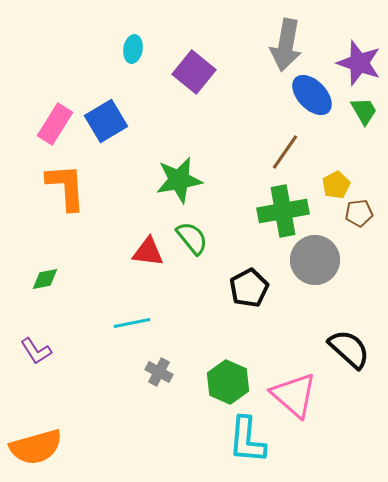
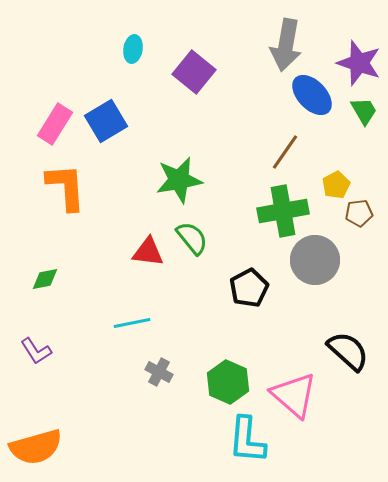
black semicircle: moved 1 px left, 2 px down
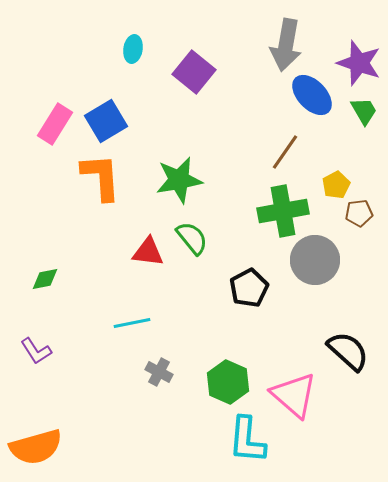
orange L-shape: moved 35 px right, 10 px up
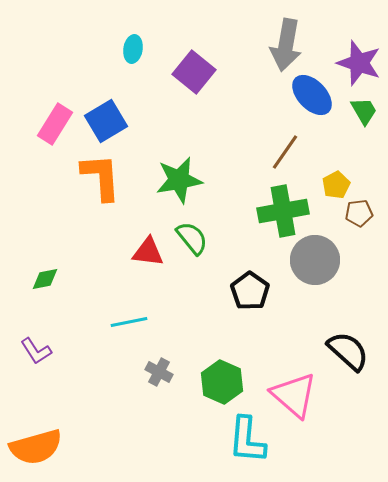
black pentagon: moved 1 px right, 3 px down; rotated 9 degrees counterclockwise
cyan line: moved 3 px left, 1 px up
green hexagon: moved 6 px left
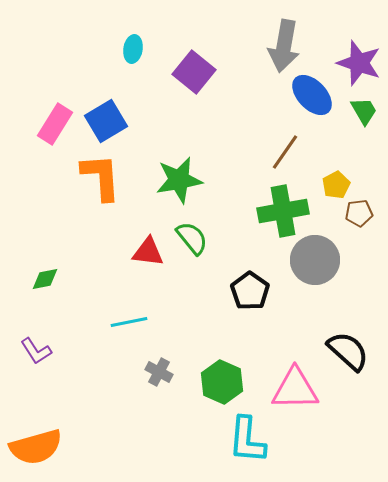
gray arrow: moved 2 px left, 1 px down
pink triangle: moved 1 px right, 6 px up; rotated 42 degrees counterclockwise
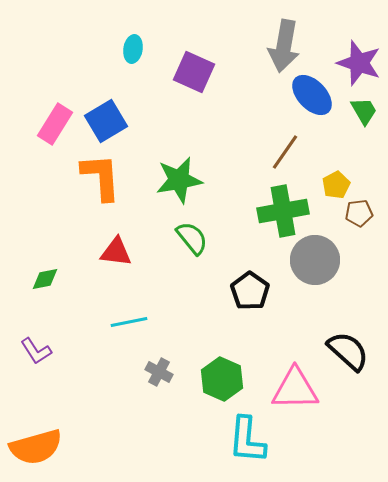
purple square: rotated 15 degrees counterclockwise
red triangle: moved 32 px left
green hexagon: moved 3 px up
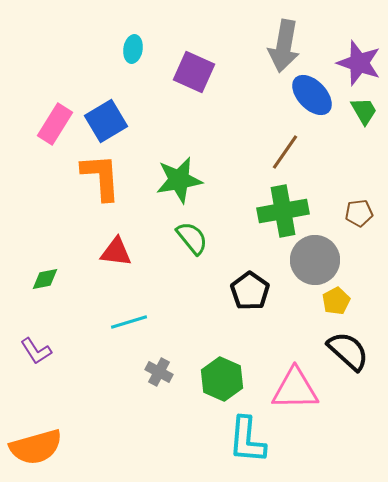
yellow pentagon: moved 116 px down
cyan line: rotated 6 degrees counterclockwise
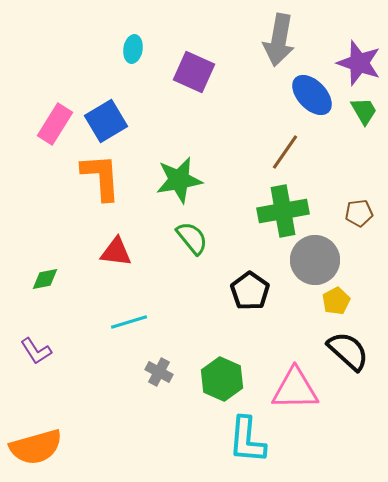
gray arrow: moved 5 px left, 6 px up
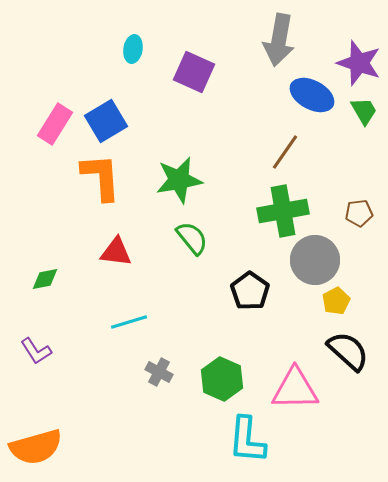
blue ellipse: rotated 18 degrees counterclockwise
